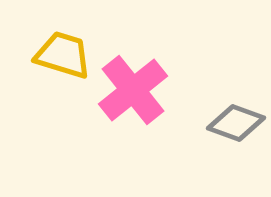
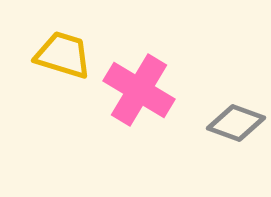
pink cross: moved 6 px right; rotated 20 degrees counterclockwise
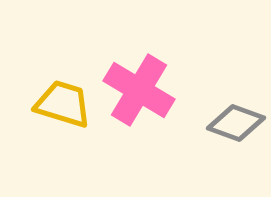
yellow trapezoid: moved 49 px down
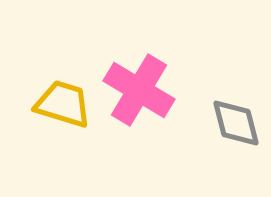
gray diamond: rotated 56 degrees clockwise
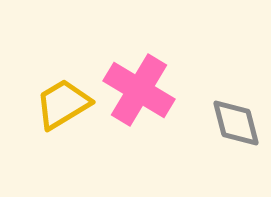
yellow trapezoid: rotated 48 degrees counterclockwise
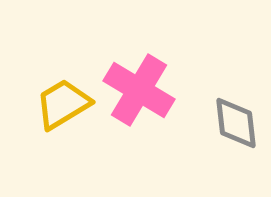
gray diamond: rotated 8 degrees clockwise
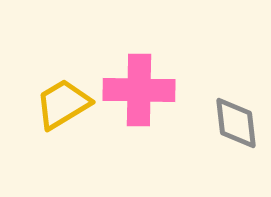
pink cross: rotated 30 degrees counterclockwise
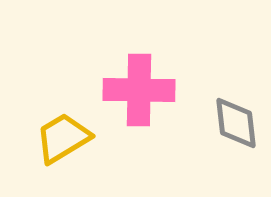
yellow trapezoid: moved 34 px down
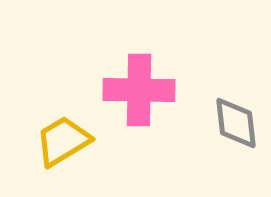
yellow trapezoid: moved 3 px down
